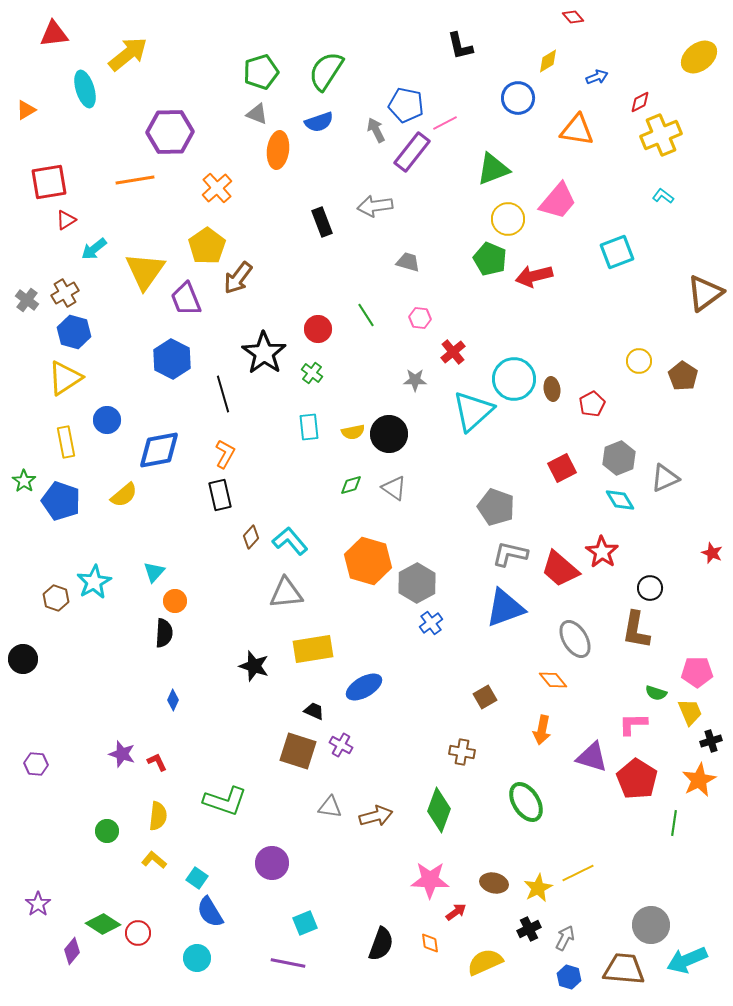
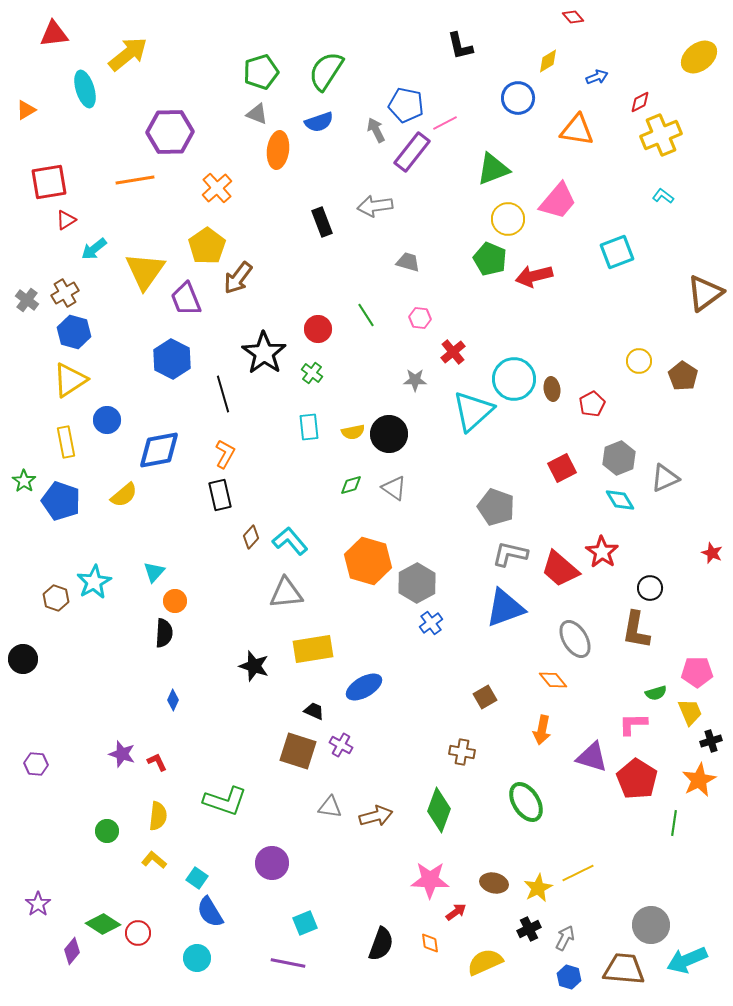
yellow triangle at (65, 378): moved 5 px right, 2 px down
green semicircle at (656, 693): rotated 35 degrees counterclockwise
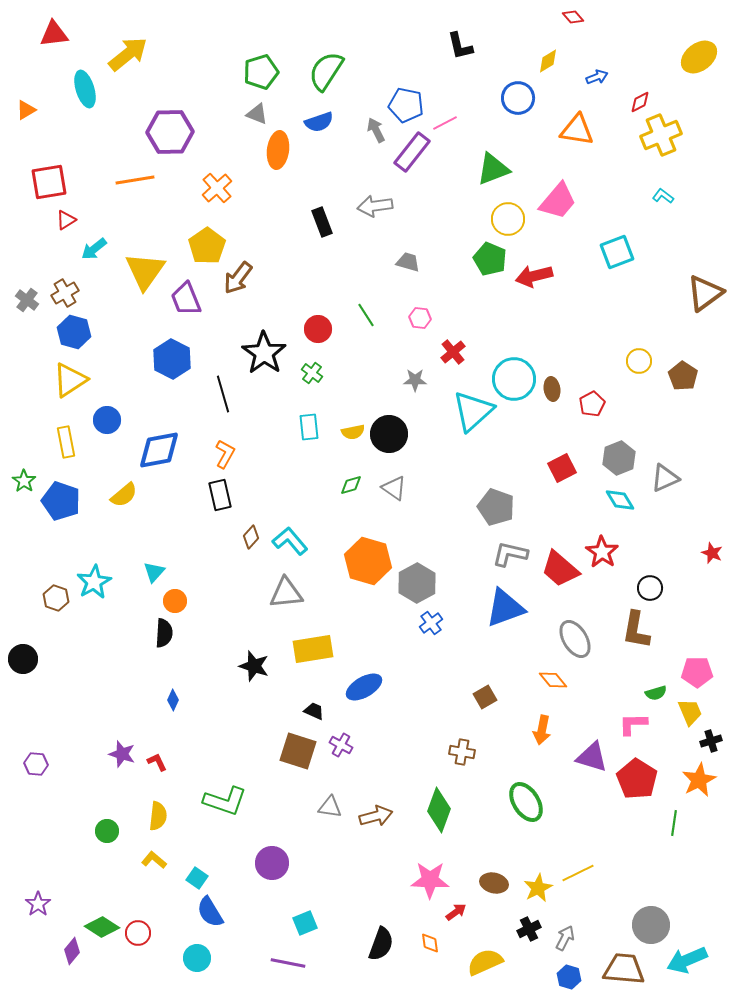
green diamond at (103, 924): moved 1 px left, 3 px down
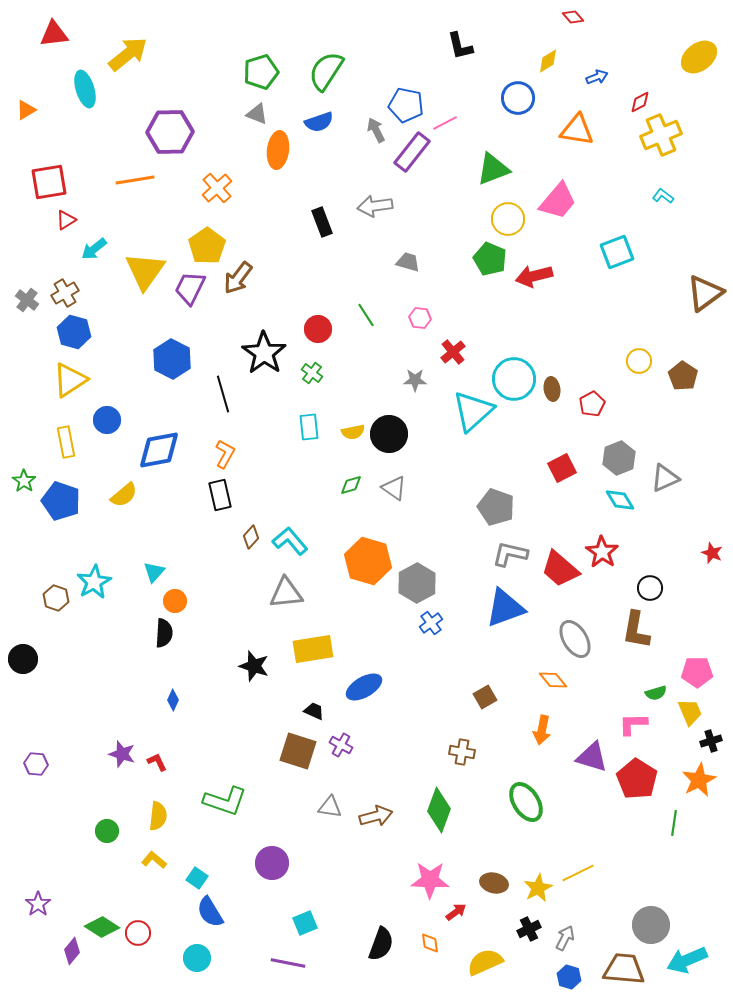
purple trapezoid at (186, 299): moved 4 px right, 11 px up; rotated 48 degrees clockwise
